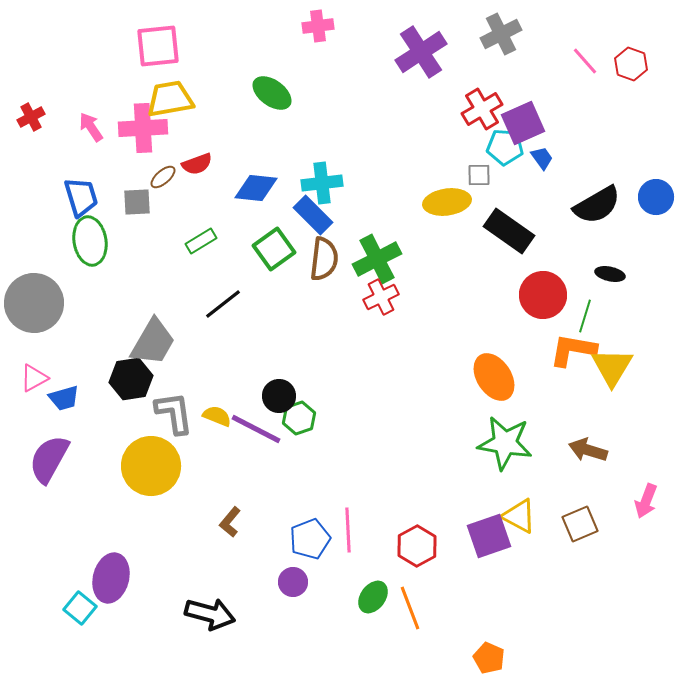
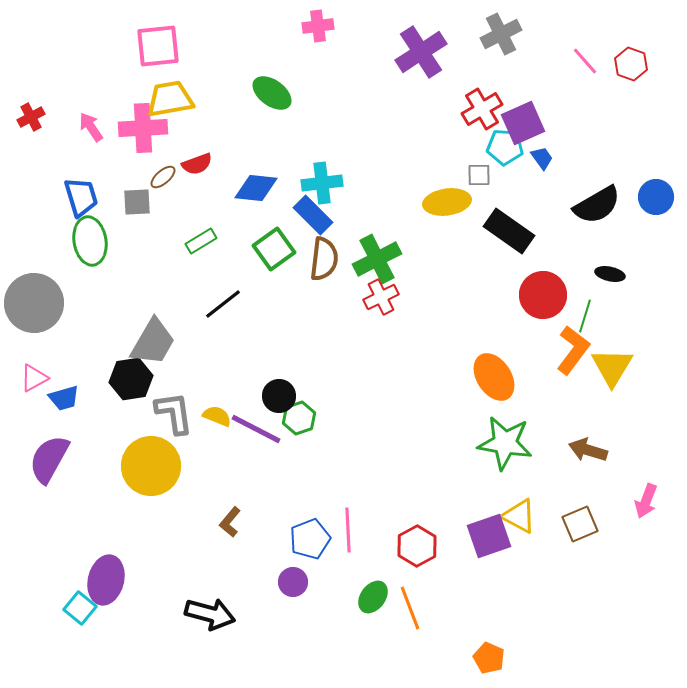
orange L-shape at (573, 350): rotated 117 degrees clockwise
purple ellipse at (111, 578): moved 5 px left, 2 px down
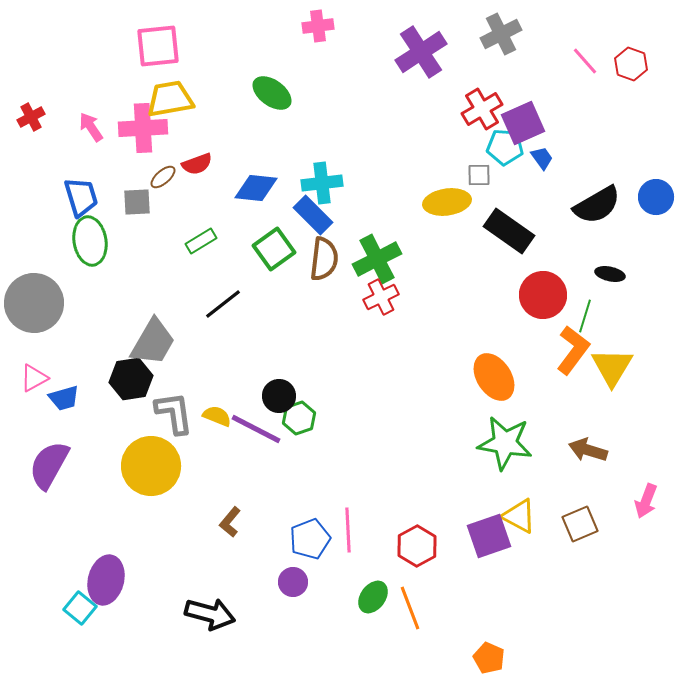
purple semicircle at (49, 459): moved 6 px down
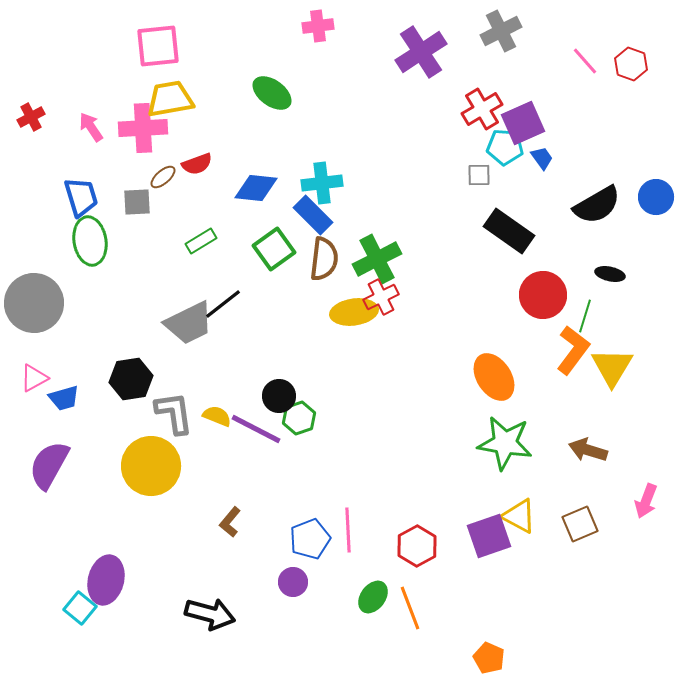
gray cross at (501, 34): moved 3 px up
yellow ellipse at (447, 202): moved 93 px left, 110 px down
gray trapezoid at (153, 342): moved 36 px right, 19 px up; rotated 34 degrees clockwise
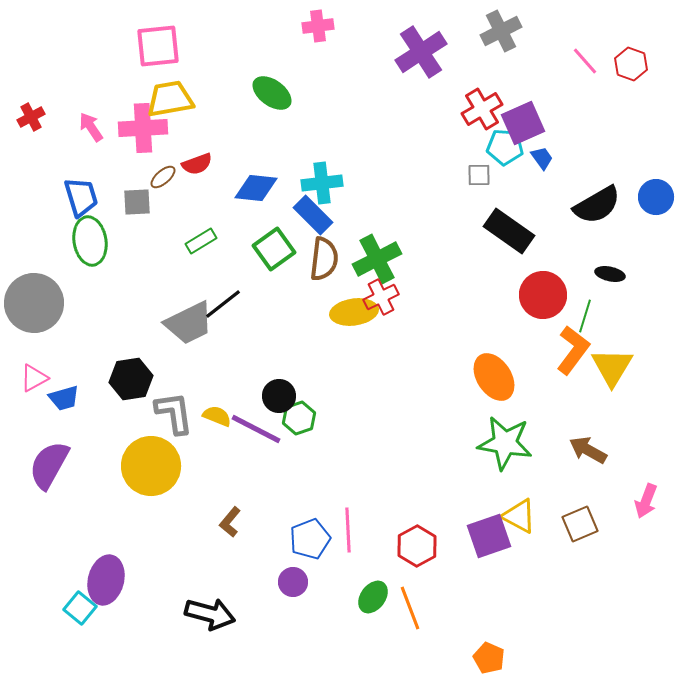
brown arrow at (588, 450): rotated 12 degrees clockwise
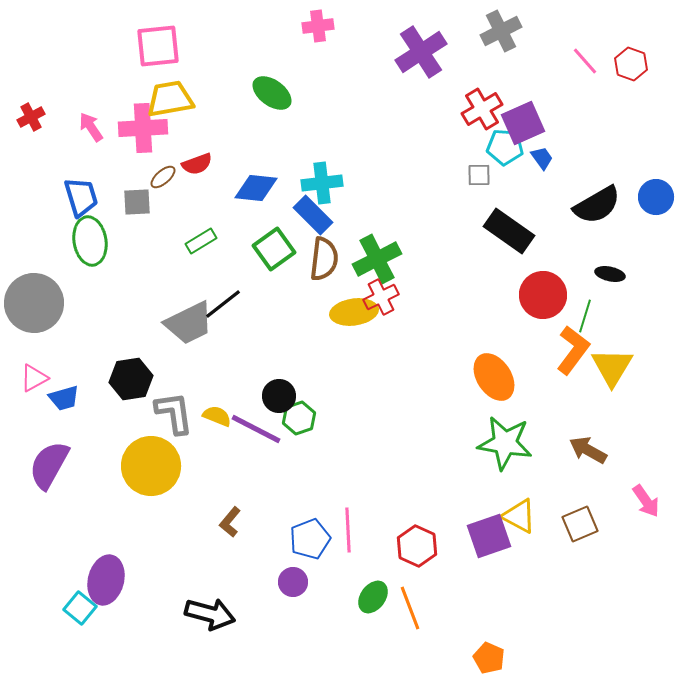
pink arrow at (646, 501): rotated 56 degrees counterclockwise
red hexagon at (417, 546): rotated 6 degrees counterclockwise
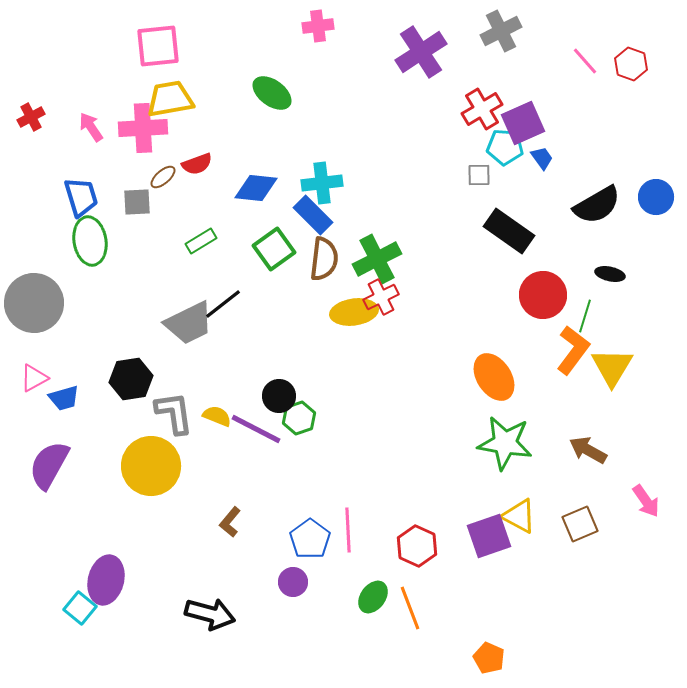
blue pentagon at (310, 539): rotated 15 degrees counterclockwise
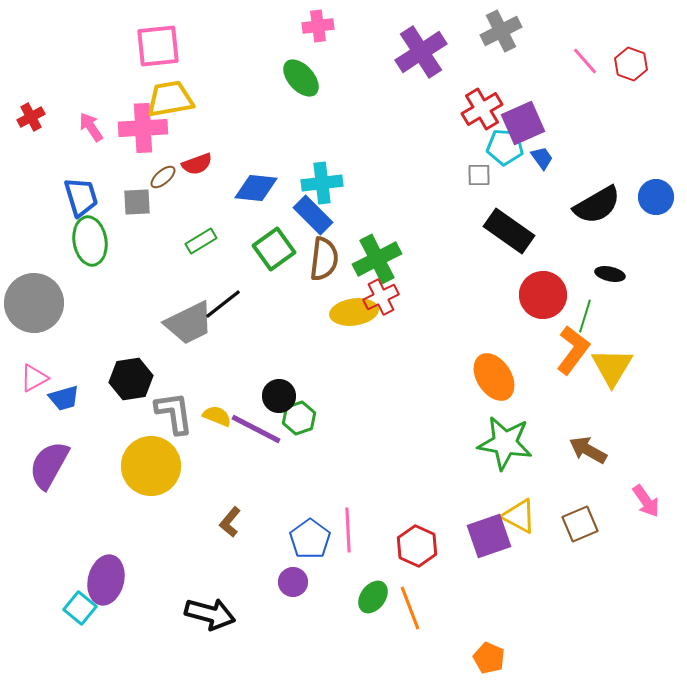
green ellipse at (272, 93): moved 29 px right, 15 px up; rotated 12 degrees clockwise
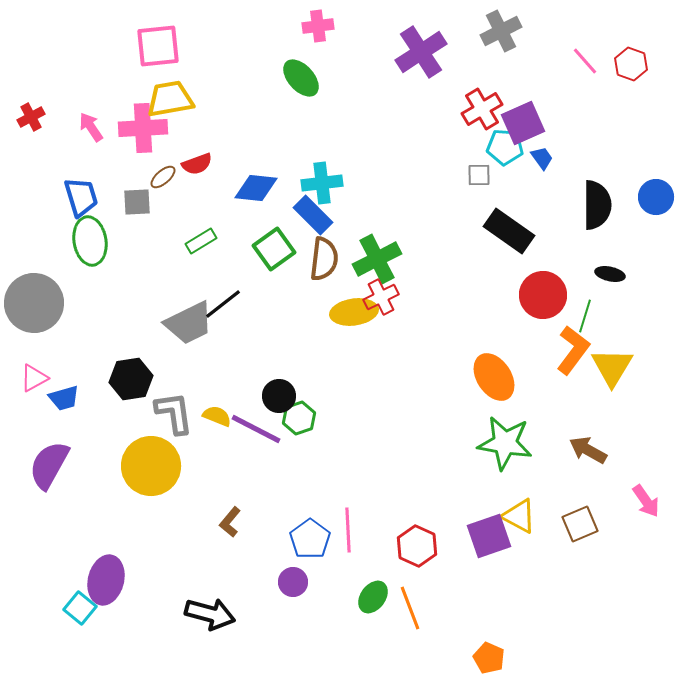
black semicircle at (597, 205): rotated 60 degrees counterclockwise
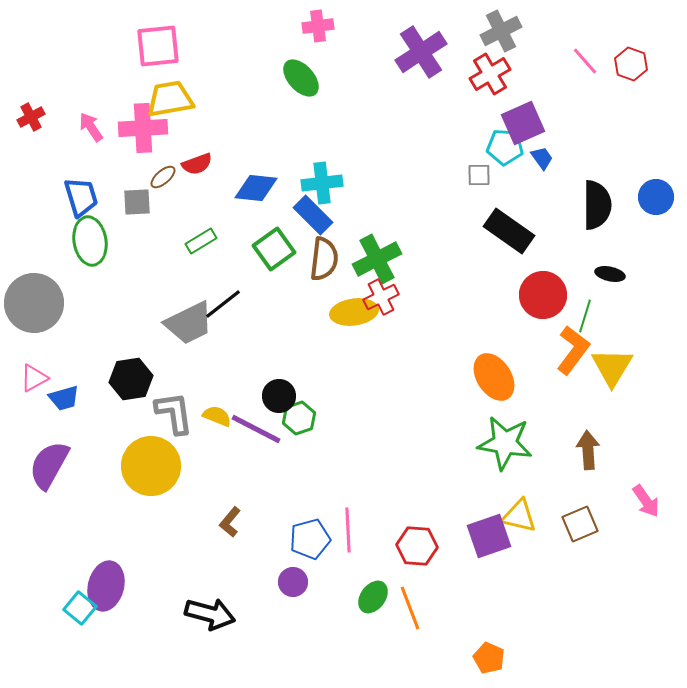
red cross at (482, 109): moved 8 px right, 35 px up
brown arrow at (588, 450): rotated 57 degrees clockwise
yellow triangle at (519, 516): rotated 15 degrees counterclockwise
blue pentagon at (310, 539): rotated 21 degrees clockwise
red hexagon at (417, 546): rotated 21 degrees counterclockwise
purple ellipse at (106, 580): moved 6 px down
